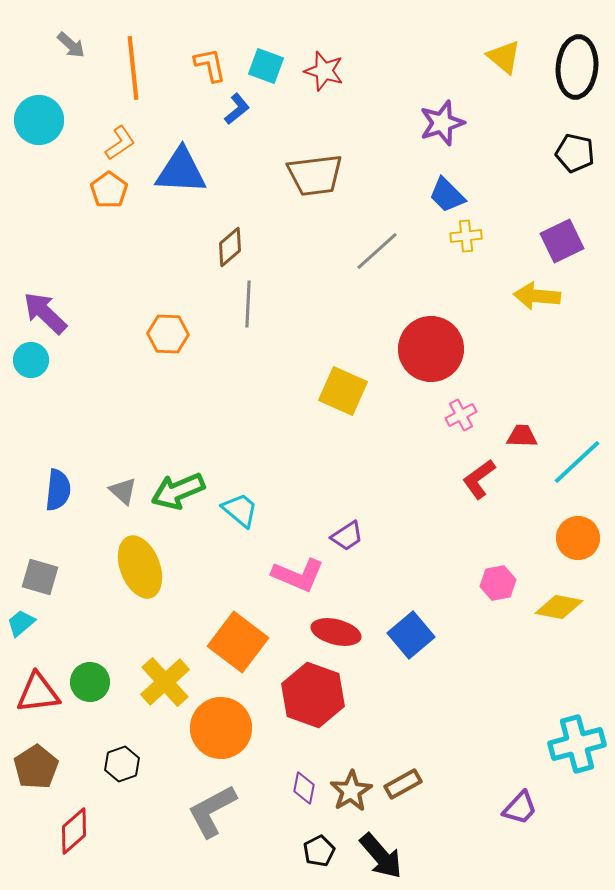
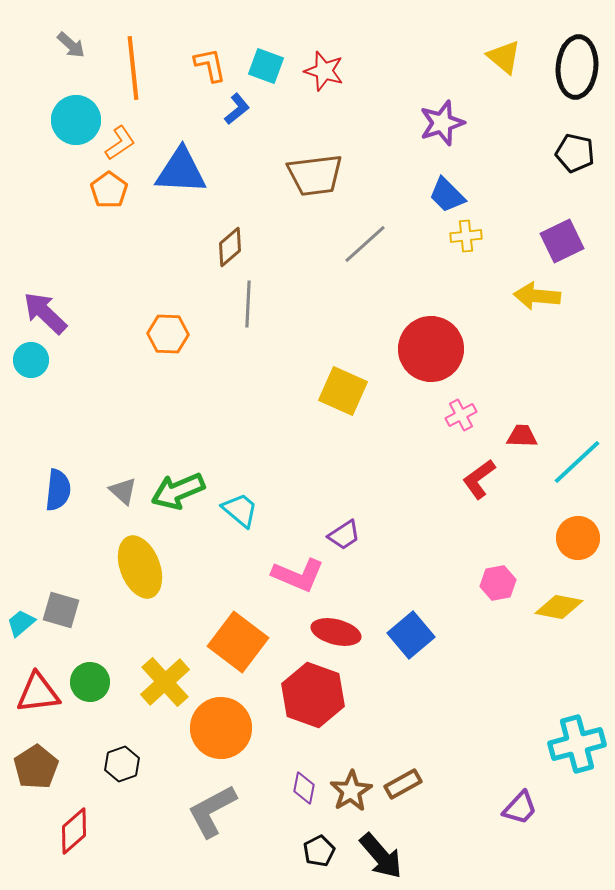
cyan circle at (39, 120): moved 37 px right
gray line at (377, 251): moved 12 px left, 7 px up
purple trapezoid at (347, 536): moved 3 px left, 1 px up
gray square at (40, 577): moved 21 px right, 33 px down
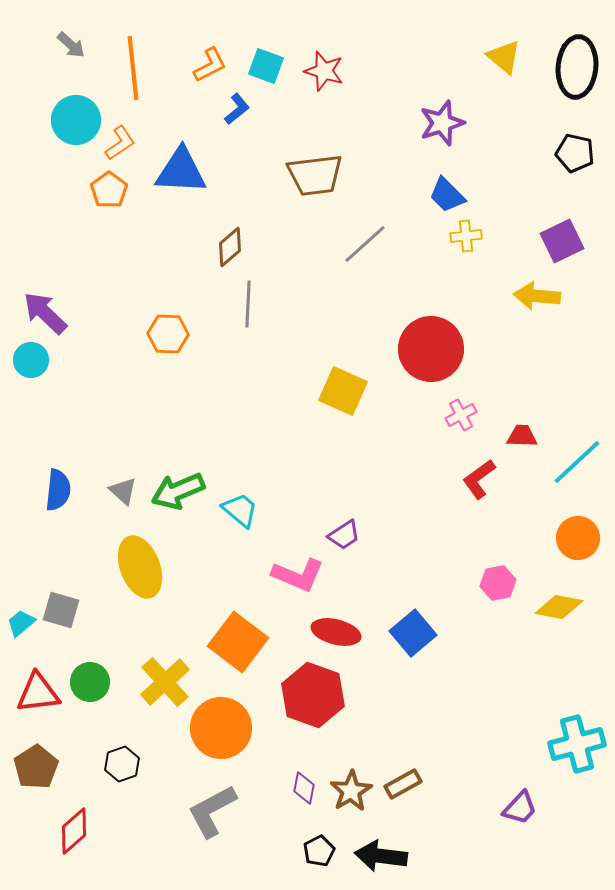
orange L-shape at (210, 65): rotated 75 degrees clockwise
blue square at (411, 635): moved 2 px right, 2 px up
black arrow at (381, 856): rotated 138 degrees clockwise
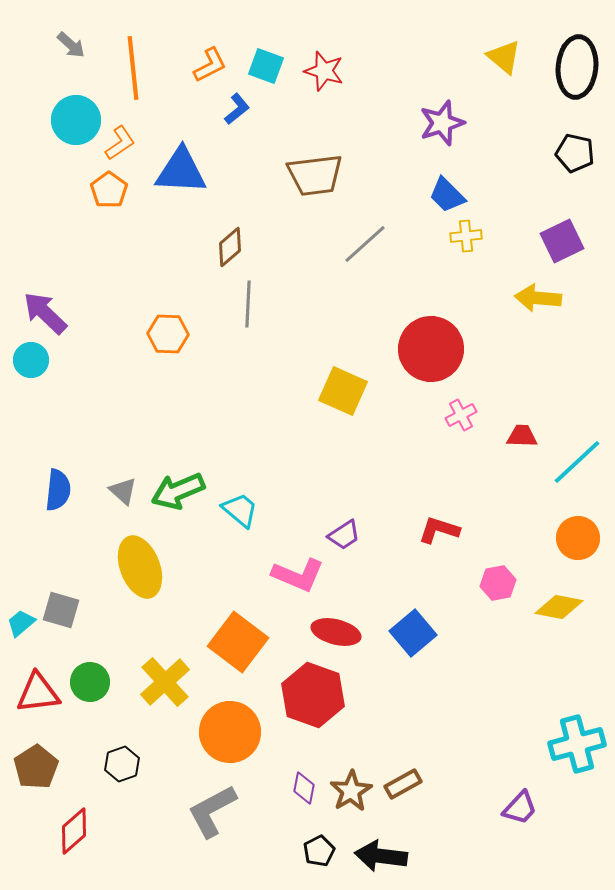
yellow arrow at (537, 296): moved 1 px right, 2 px down
red L-shape at (479, 479): moved 40 px left, 51 px down; rotated 54 degrees clockwise
orange circle at (221, 728): moved 9 px right, 4 px down
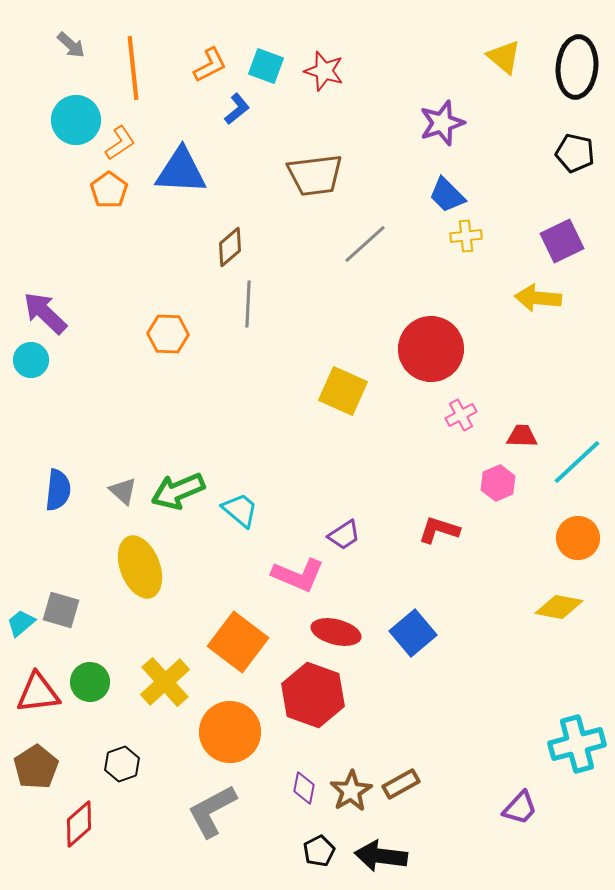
pink hexagon at (498, 583): moved 100 px up; rotated 12 degrees counterclockwise
brown rectangle at (403, 784): moved 2 px left
red diamond at (74, 831): moved 5 px right, 7 px up
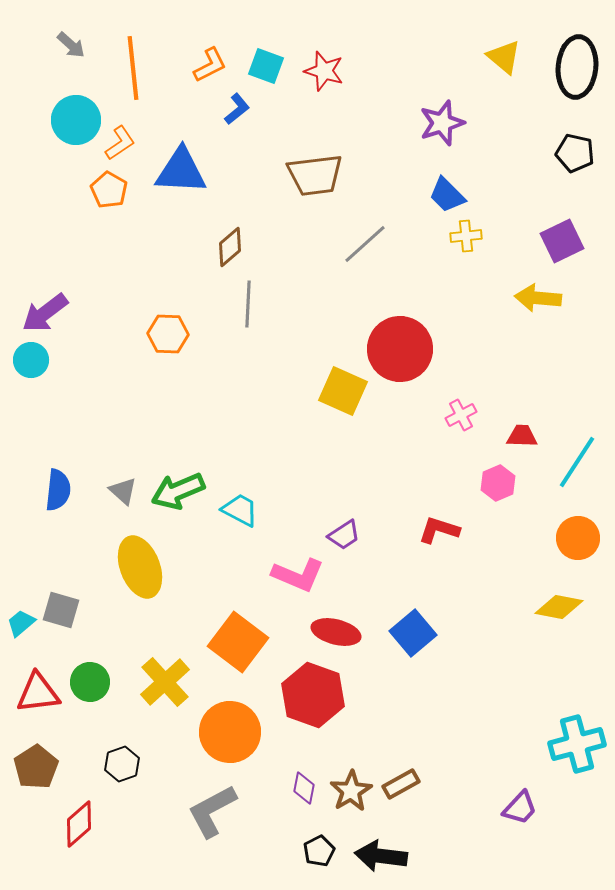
orange pentagon at (109, 190): rotated 6 degrees counterclockwise
purple arrow at (45, 313): rotated 81 degrees counterclockwise
red circle at (431, 349): moved 31 px left
cyan line at (577, 462): rotated 14 degrees counterclockwise
cyan trapezoid at (240, 510): rotated 12 degrees counterclockwise
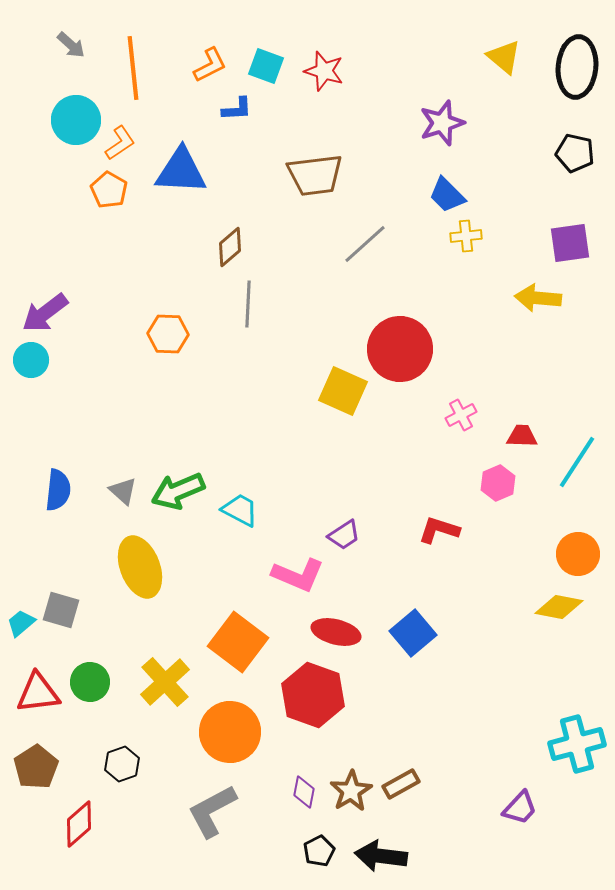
blue L-shape at (237, 109): rotated 36 degrees clockwise
purple square at (562, 241): moved 8 px right, 2 px down; rotated 18 degrees clockwise
orange circle at (578, 538): moved 16 px down
purple diamond at (304, 788): moved 4 px down
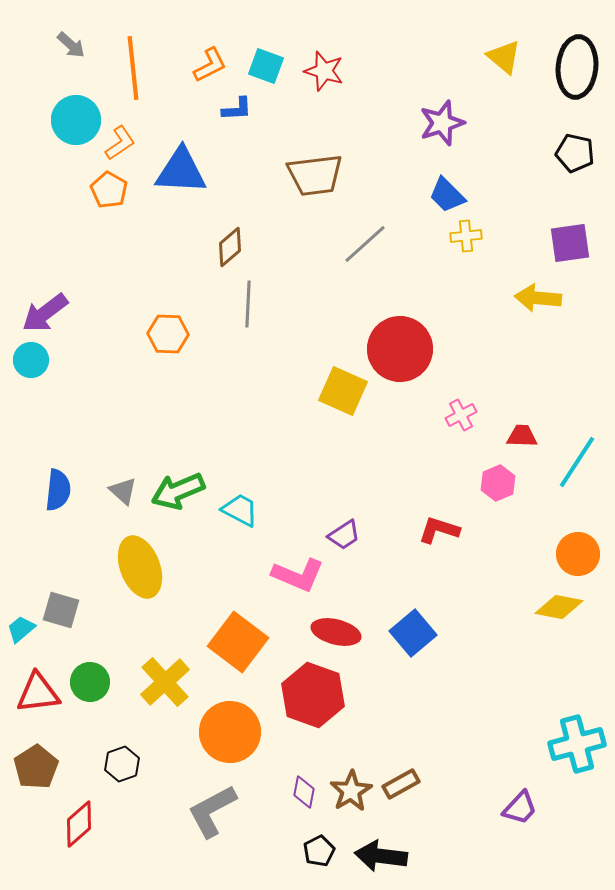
cyan trapezoid at (21, 623): moved 6 px down
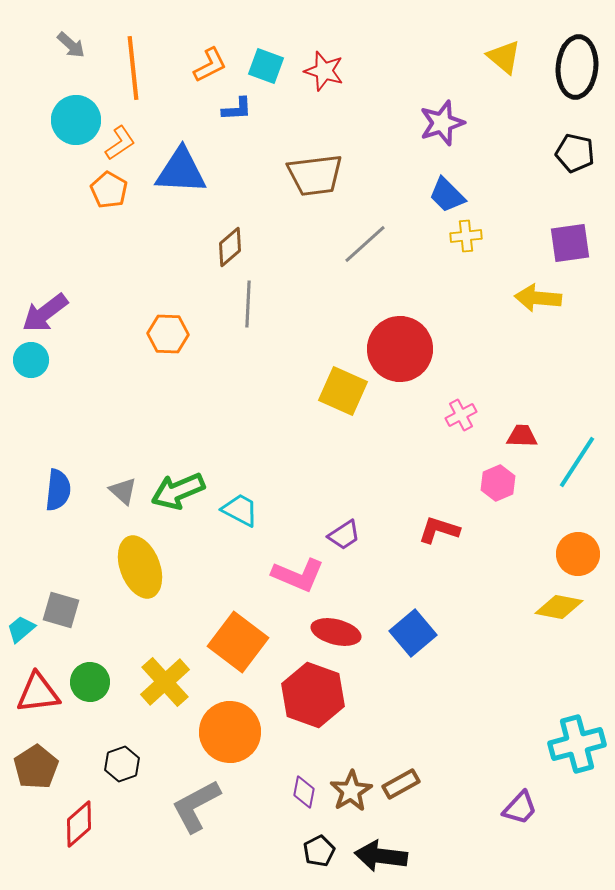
gray L-shape at (212, 811): moved 16 px left, 5 px up
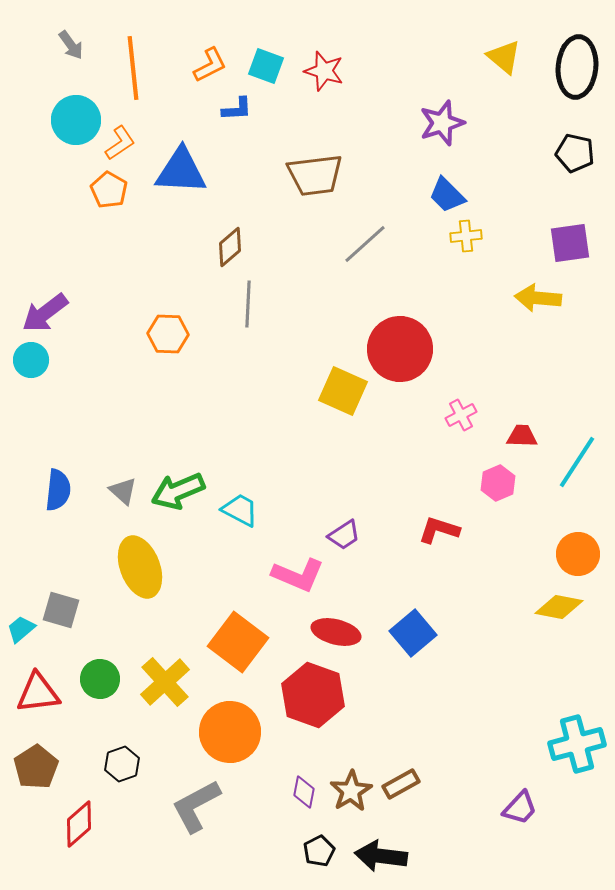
gray arrow at (71, 45): rotated 12 degrees clockwise
green circle at (90, 682): moved 10 px right, 3 px up
